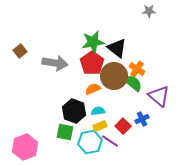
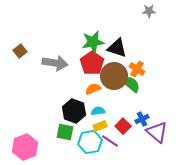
black triangle: rotated 20 degrees counterclockwise
green semicircle: moved 2 px left, 1 px down
purple triangle: moved 2 px left, 36 px down
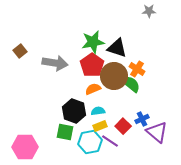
red pentagon: moved 2 px down
pink hexagon: rotated 20 degrees clockwise
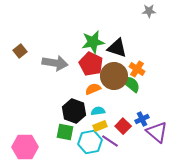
red pentagon: moved 1 px left, 1 px up; rotated 10 degrees counterclockwise
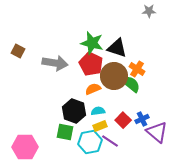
green star: moved 1 px left, 1 px down; rotated 25 degrees clockwise
brown square: moved 2 px left; rotated 24 degrees counterclockwise
red square: moved 6 px up
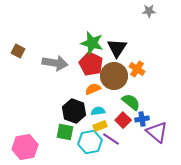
black triangle: rotated 45 degrees clockwise
green semicircle: moved 18 px down
blue cross: rotated 16 degrees clockwise
purple line: moved 1 px right, 2 px up
pink hexagon: rotated 10 degrees counterclockwise
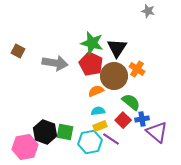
gray star: moved 1 px left; rotated 16 degrees clockwise
orange semicircle: moved 3 px right, 2 px down
black hexagon: moved 29 px left, 21 px down
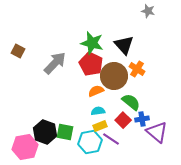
black triangle: moved 7 px right, 3 px up; rotated 15 degrees counterclockwise
gray arrow: rotated 55 degrees counterclockwise
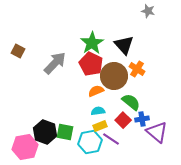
green star: rotated 25 degrees clockwise
